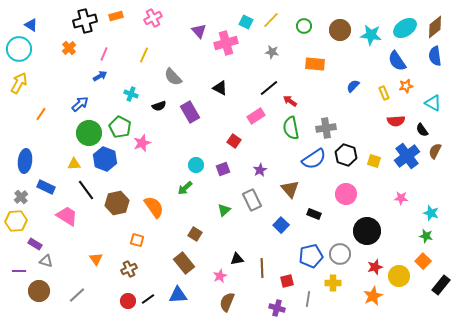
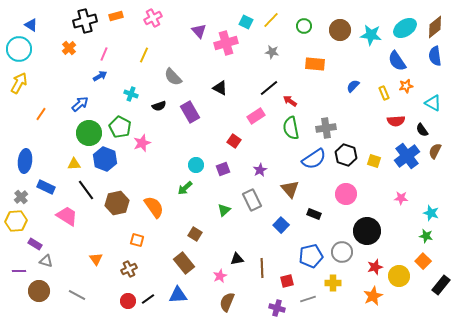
gray circle at (340, 254): moved 2 px right, 2 px up
gray line at (77, 295): rotated 72 degrees clockwise
gray line at (308, 299): rotated 63 degrees clockwise
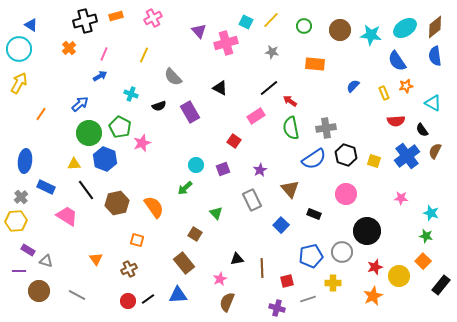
green triangle at (224, 210): moved 8 px left, 3 px down; rotated 32 degrees counterclockwise
purple rectangle at (35, 244): moved 7 px left, 6 px down
pink star at (220, 276): moved 3 px down
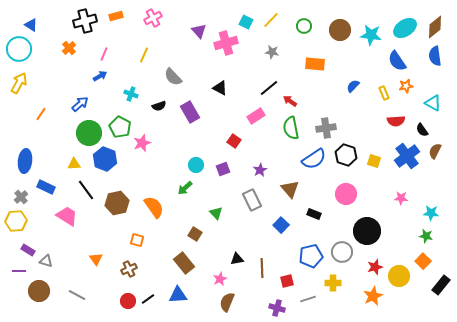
cyan star at (431, 213): rotated 14 degrees counterclockwise
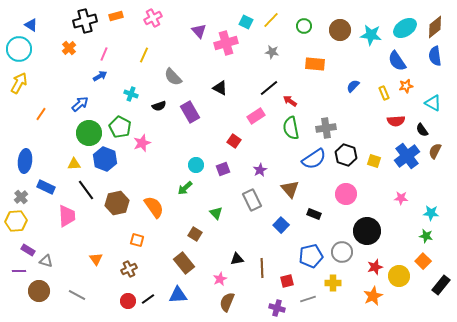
pink trapezoid at (67, 216): rotated 55 degrees clockwise
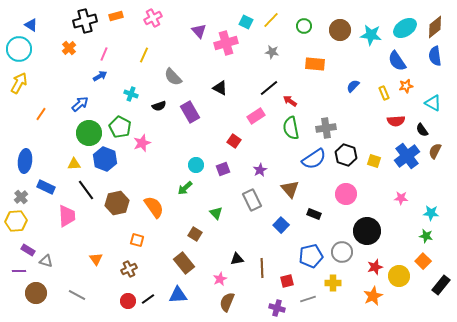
brown circle at (39, 291): moved 3 px left, 2 px down
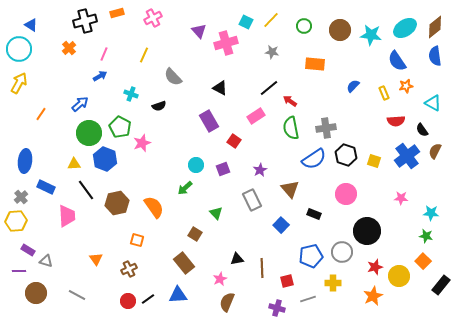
orange rectangle at (116, 16): moved 1 px right, 3 px up
purple rectangle at (190, 112): moved 19 px right, 9 px down
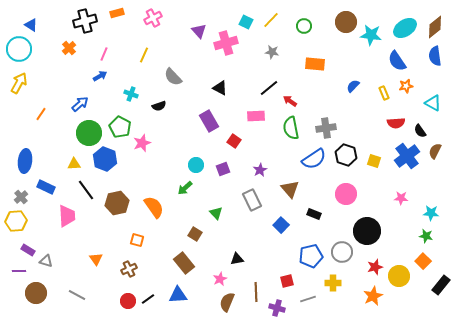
brown circle at (340, 30): moved 6 px right, 8 px up
pink rectangle at (256, 116): rotated 30 degrees clockwise
red semicircle at (396, 121): moved 2 px down
black semicircle at (422, 130): moved 2 px left, 1 px down
brown line at (262, 268): moved 6 px left, 24 px down
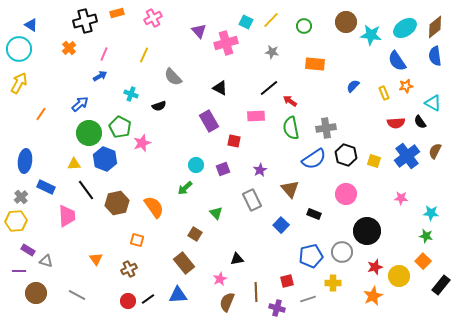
black semicircle at (420, 131): moved 9 px up
red square at (234, 141): rotated 24 degrees counterclockwise
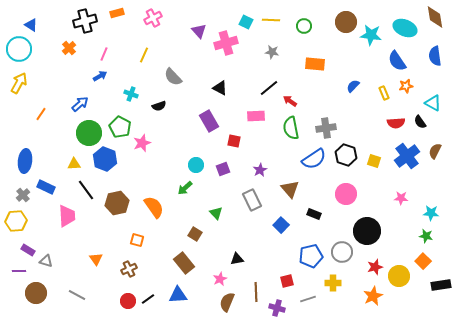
yellow line at (271, 20): rotated 48 degrees clockwise
brown diamond at (435, 27): moved 10 px up; rotated 60 degrees counterclockwise
cyan ellipse at (405, 28): rotated 55 degrees clockwise
gray cross at (21, 197): moved 2 px right, 2 px up
black rectangle at (441, 285): rotated 42 degrees clockwise
